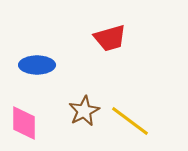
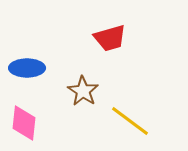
blue ellipse: moved 10 px left, 3 px down
brown star: moved 1 px left, 20 px up; rotated 12 degrees counterclockwise
pink diamond: rotated 6 degrees clockwise
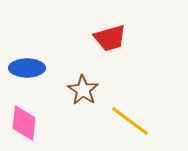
brown star: moved 1 px up
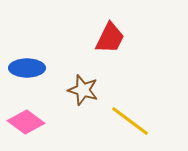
red trapezoid: rotated 48 degrees counterclockwise
brown star: rotated 16 degrees counterclockwise
pink diamond: moved 2 px right, 1 px up; rotated 60 degrees counterclockwise
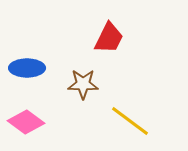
red trapezoid: moved 1 px left
brown star: moved 6 px up; rotated 16 degrees counterclockwise
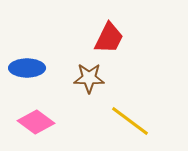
brown star: moved 6 px right, 6 px up
pink diamond: moved 10 px right
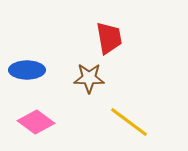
red trapezoid: rotated 36 degrees counterclockwise
blue ellipse: moved 2 px down
yellow line: moved 1 px left, 1 px down
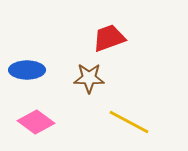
red trapezoid: rotated 100 degrees counterclockwise
yellow line: rotated 9 degrees counterclockwise
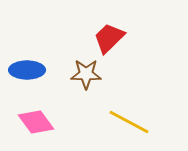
red trapezoid: rotated 24 degrees counterclockwise
brown star: moved 3 px left, 4 px up
pink diamond: rotated 18 degrees clockwise
